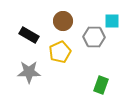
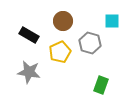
gray hexagon: moved 4 px left, 6 px down; rotated 15 degrees clockwise
gray star: rotated 10 degrees clockwise
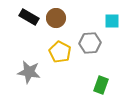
brown circle: moved 7 px left, 3 px up
black rectangle: moved 18 px up
gray hexagon: rotated 20 degrees counterclockwise
yellow pentagon: rotated 20 degrees counterclockwise
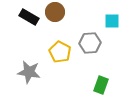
brown circle: moved 1 px left, 6 px up
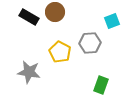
cyan square: rotated 21 degrees counterclockwise
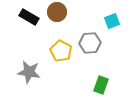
brown circle: moved 2 px right
yellow pentagon: moved 1 px right, 1 px up
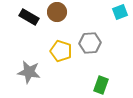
cyan square: moved 8 px right, 9 px up
yellow pentagon: rotated 10 degrees counterclockwise
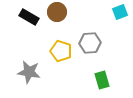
green rectangle: moved 1 px right, 5 px up; rotated 36 degrees counterclockwise
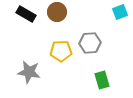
black rectangle: moved 3 px left, 3 px up
yellow pentagon: rotated 20 degrees counterclockwise
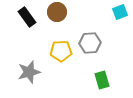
black rectangle: moved 1 px right, 3 px down; rotated 24 degrees clockwise
gray star: rotated 25 degrees counterclockwise
